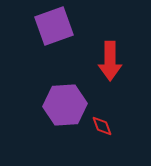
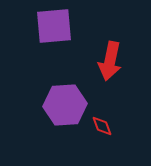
purple square: rotated 15 degrees clockwise
red arrow: rotated 12 degrees clockwise
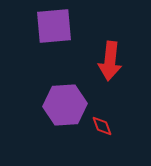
red arrow: rotated 6 degrees counterclockwise
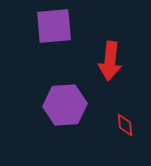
red diamond: moved 23 px right, 1 px up; rotated 15 degrees clockwise
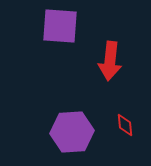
purple square: moved 6 px right; rotated 9 degrees clockwise
purple hexagon: moved 7 px right, 27 px down
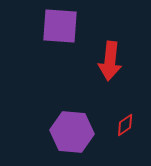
red diamond: rotated 60 degrees clockwise
purple hexagon: rotated 9 degrees clockwise
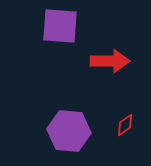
red arrow: rotated 96 degrees counterclockwise
purple hexagon: moved 3 px left, 1 px up
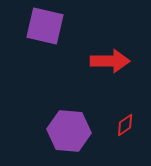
purple square: moved 15 px left; rotated 9 degrees clockwise
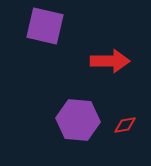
red diamond: rotated 25 degrees clockwise
purple hexagon: moved 9 px right, 11 px up
